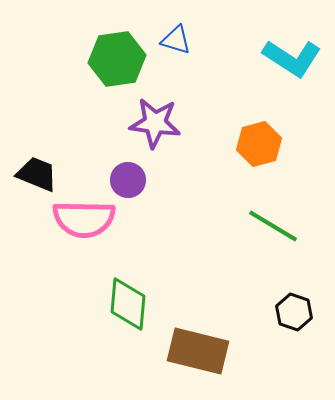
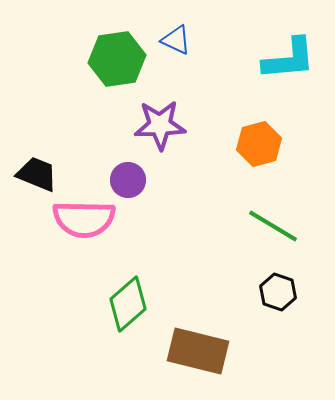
blue triangle: rotated 8 degrees clockwise
cyan L-shape: moved 3 px left, 1 px down; rotated 38 degrees counterclockwise
purple star: moved 5 px right, 2 px down; rotated 9 degrees counterclockwise
green diamond: rotated 44 degrees clockwise
black hexagon: moved 16 px left, 20 px up
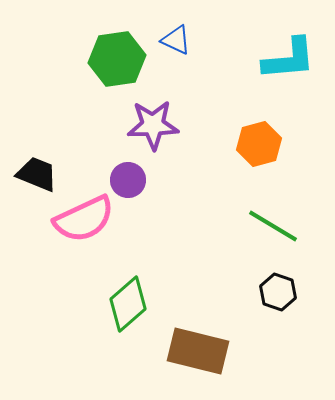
purple star: moved 7 px left
pink semicircle: rotated 26 degrees counterclockwise
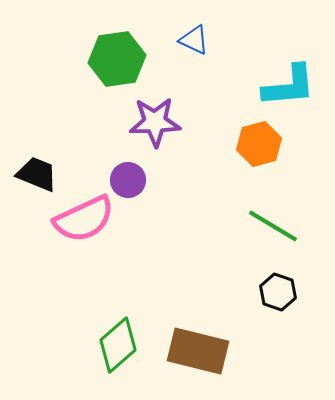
blue triangle: moved 18 px right
cyan L-shape: moved 27 px down
purple star: moved 2 px right, 3 px up
green diamond: moved 10 px left, 41 px down
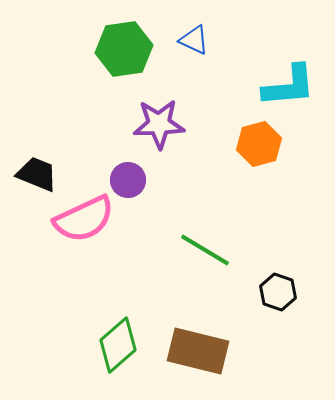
green hexagon: moved 7 px right, 10 px up
purple star: moved 4 px right, 2 px down
green line: moved 68 px left, 24 px down
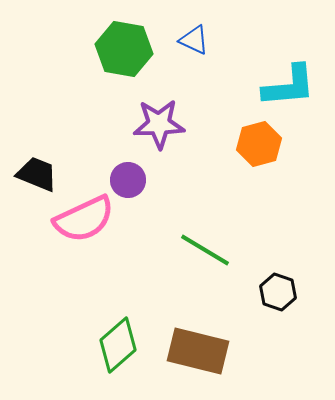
green hexagon: rotated 18 degrees clockwise
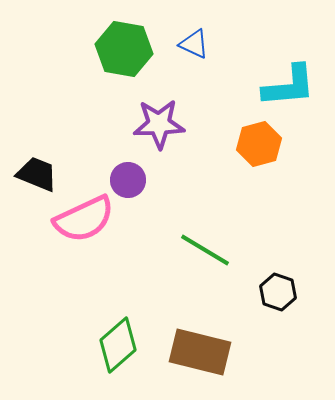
blue triangle: moved 4 px down
brown rectangle: moved 2 px right, 1 px down
